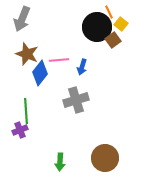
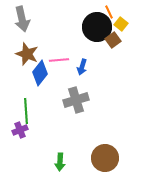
gray arrow: rotated 35 degrees counterclockwise
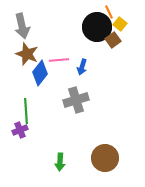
gray arrow: moved 7 px down
yellow square: moved 1 px left
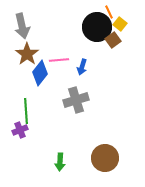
brown star: rotated 15 degrees clockwise
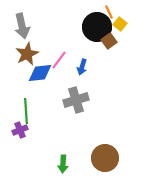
brown square: moved 4 px left, 1 px down
brown star: rotated 10 degrees clockwise
pink line: rotated 48 degrees counterclockwise
blue diamond: rotated 45 degrees clockwise
green arrow: moved 3 px right, 2 px down
